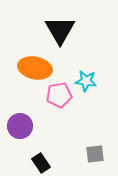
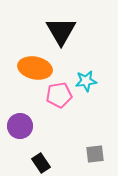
black triangle: moved 1 px right, 1 px down
cyan star: rotated 15 degrees counterclockwise
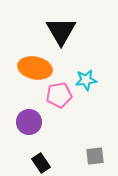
cyan star: moved 1 px up
purple circle: moved 9 px right, 4 px up
gray square: moved 2 px down
